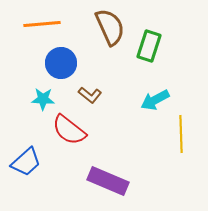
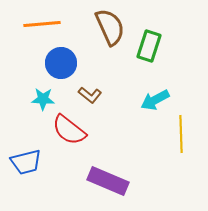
blue trapezoid: rotated 28 degrees clockwise
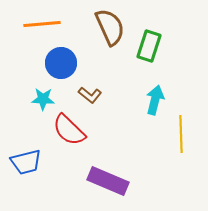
cyan arrow: rotated 132 degrees clockwise
red semicircle: rotated 6 degrees clockwise
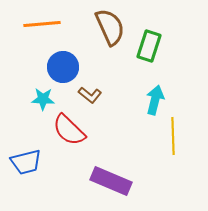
blue circle: moved 2 px right, 4 px down
yellow line: moved 8 px left, 2 px down
purple rectangle: moved 3 px right
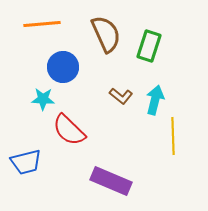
brown semicircle: moved 4 px left, 7 px down
brown L-shape: moved 31 px right, 1 px down
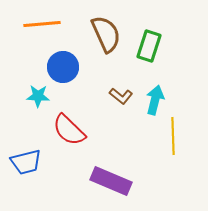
cyan star: moved 5 px left, 3 px up
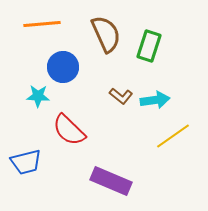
cyan arrow: rotated 68 degrees clockwise
yellow line: rotated 57 degrees clockwise
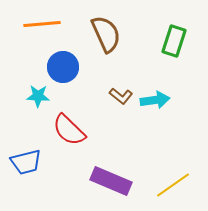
green rectangle: moved 25 px right, 5 px up
yellow line: moved 49 px down
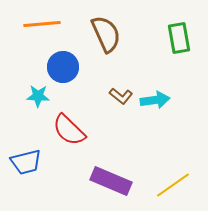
green rectangle: moved 5 px right, 3 px up; rotated 28 degrees counterclockwise
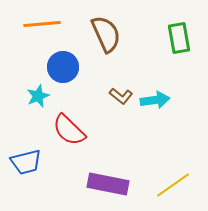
cyan star: rotated 25 degrees counterclockwise
purple rectangle: moved 3 px left, 3 px down; rotated 12 degrees counterclockwise
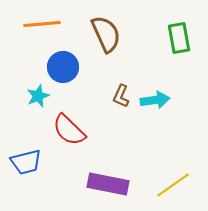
brown L-shape: rotated 75 degrees clockwise
